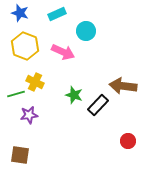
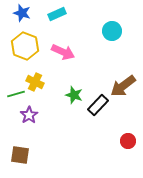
blue star: moved 2 px right
cyan circle: moved 26 px right
brown arrow: rotated 44 degrees counterclockwise
purple star: rotated 24 degrees counterclockwise
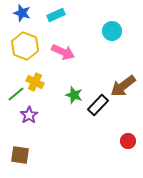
cyan rectangle: moved 1 px left, 1 px down
green line: rotated 24 degrees counterclockwise
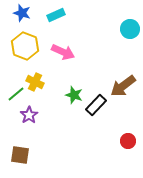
cyan circle: moved 18 px right, 2 px up
black rectangle: moved 2 px left
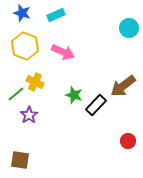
cyan circle: moved 1 px left, 1 px up
brown square: moved 5 px down
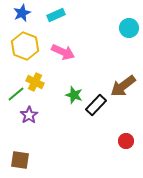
blue star: rotated 30 degrees clockwise
red circle: moved 2 px left
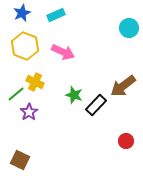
purple star: moved 3 px up
brown square: rotated 18 degrees clockwise
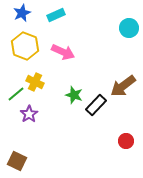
purple star: moved 2 px down
brown square: moved 3 px left, 1 px down
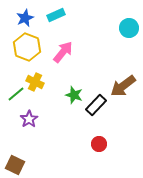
blue star: moved 3 px right, 5 px down
yellow hexagon: moved 2 px right, 1 px down
pink arrow: rotated 75 degrees counterclockwise
purple star: moved 5 px down
red circle: moved 27 px left, 3 px down
brown square: moved 2 px left, 4 px down
